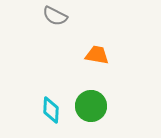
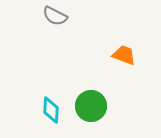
orange trapezoid: moved 27 px right; rotated 10 degrees clockwise
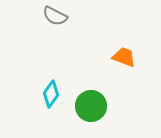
orange trapezoid: moved 2 px down
cyan diamond: moved 16 px up; rotated 32 degrees clockwise
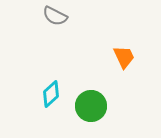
orange trapezoid: rotated 45 degrees clockwise
cyan diamond: rotated 12 degrees clockwise
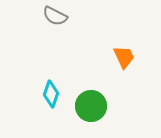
cyan diamond: rotated 28 degrees counterclockwise
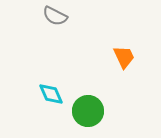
cyan diamond: rotated 44 degrees counterclockwise
green circle: moved 3 px left, 5 px down
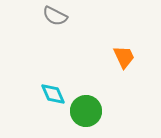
cyan diamond: moved 2 px right
green circle: moved 2 px left
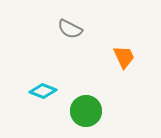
gray semicircle: moved 15 px right, 13 px down
cyan diamond: moved 10 px left, 3 px up; rotated 44 degrees counterclockwise
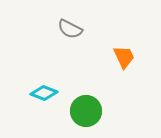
cyan diamond: moved 1 px right, 2 px down
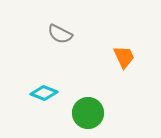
gray semicircle: moved 10 px left, 5 px down
green circle: moved 2 px right, 2 px down
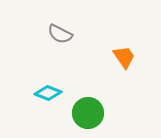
orange trapezoid: rotated 10 degrees counterclockwise
cyan diamond: moved 4 px right
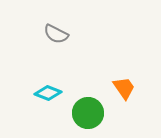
gray semicircle: moved 4 px left
orange trapezoid: moved 31 px down
